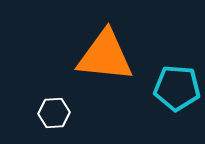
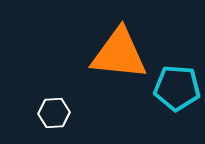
orange triangle: moved 14 px right, 2 px up
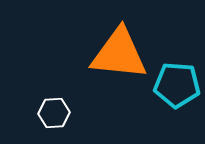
cyan pentagon: moved 3 px up
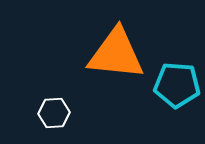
orange triangle: moved 3 px left
